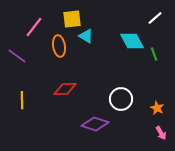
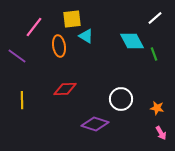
orange star: rotated 16 degrees counterclockwise
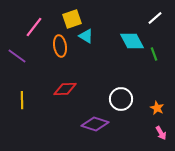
yellow square: rotated 12 degrees counterclockwise
orange ellipse: moved 1 px right
orange star: rotated 16 degrees clockwise
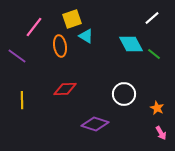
white line: moved 3 px left
cyan diamond: moved 1 px left, 3 px down
green line: rotated 32 degrees counterclockwise
white circle: moved 3 px right, 5 px up
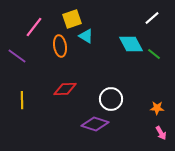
white circle: moved 13 px left, 5 px down
orange star: rotated 24 degrees counterclockwise
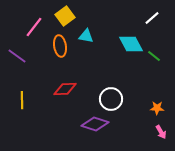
yellow square: moved 7 px left, 3 px up; rotated 18 degrees counterclockwise
cyan triangle: rotated 21 degrees counterclockwise
green line: moved 2 px down
pink arrow: moved 1 px up
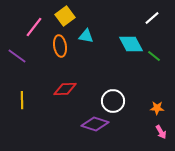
white circle: moved 2 px right, 2 px down
